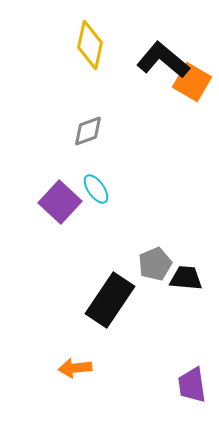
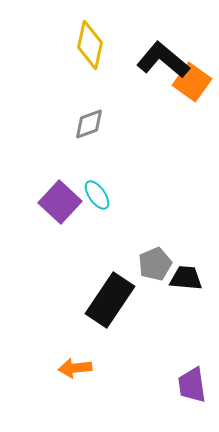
orange square: rotated 6 degrees clockwise
gray diamond: moved 1 px right, 7 px up
cyan ellipse: moved 1 px right, 6 px down
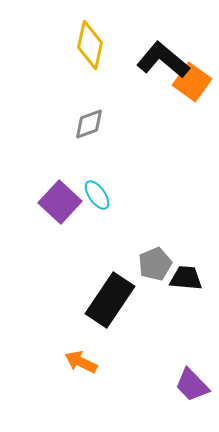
orange arrow: moved 6 px right, 6 px up; rotated 32 degrees clockwise
purple trapezoid: rotated 36 degrees counterclockwise
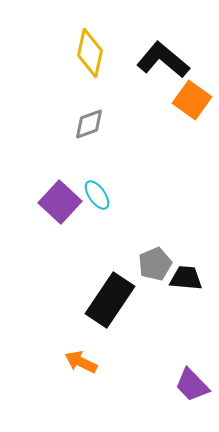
yellow diamond: moved 8 px down
orange square: moved 18 px down
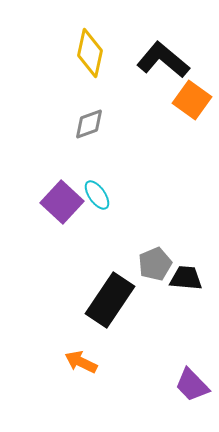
purple square: moved 2 px right
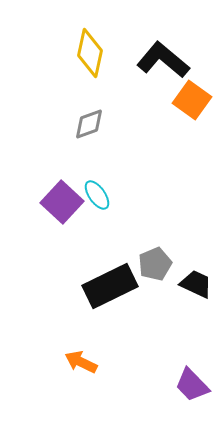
black trapezoid: moved 10 px right, 6 px down; rotated 20 degrees clockwise
black rectangle: moved 14 px up; rotated 30 degrees clockwise
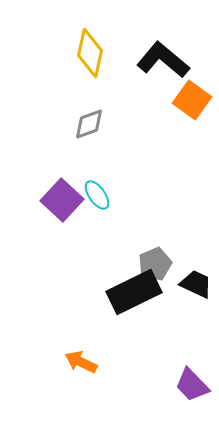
purple square: moved 2 px up
black rectangle: moved 24 px right, 6 px down
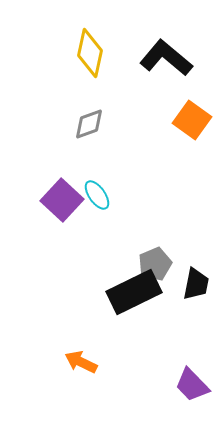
black L-shape: moved 3 px right, 2 px up
orange square: moved 20 px down
black trapezoid: rotated 76 degrees clockwise
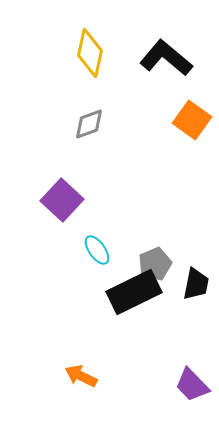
cyan ellipse: moved 55 px down
orange arrow: moved 14 px down
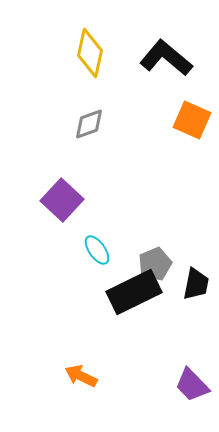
orange square: rotated 12 degrees counterclockwise
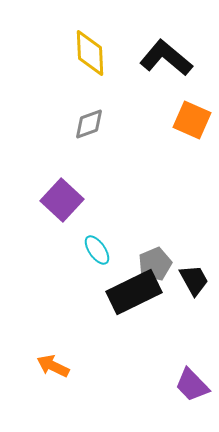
yellow diamond: rotated 15 degrees counterclockwise
black trapezoid: moved 2 px left, 4 px up; rotated 40 degrees counterclockwise
orange arrow: moved 28 px left, 10 px up
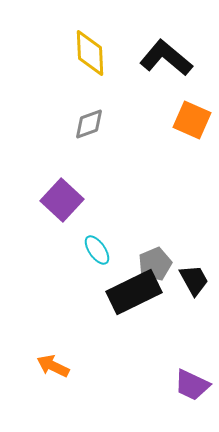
purple trapezoid: rotated 21 degrees counterclockwise
